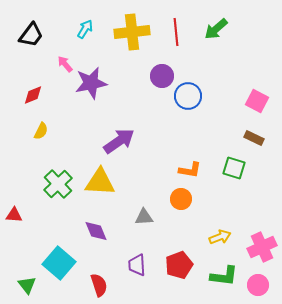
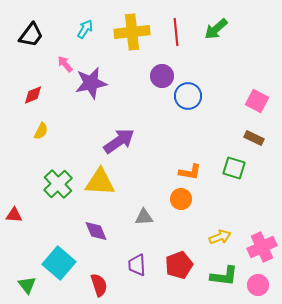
orange L-shape: moved 2 px down
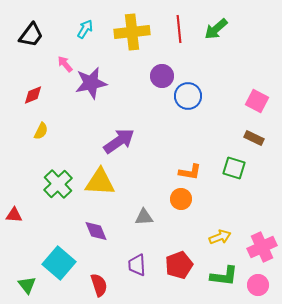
red line: moved 3 px right, 3 px up
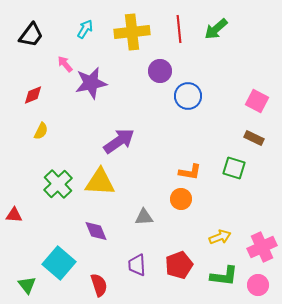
purple circle: moved 2 px left, 5 px up
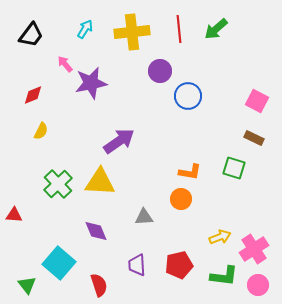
pink cross: moved 8 px left, 2 px down; rotated 8 degrees counterclockwise
red pentagon: rotated 8 degrees clockwise
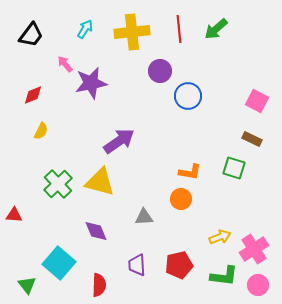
brown rectangle: moved 2 px left, 1 px down
yellow triangle: rotated 12 degrees clockwise
red semicircle: rotated 20 degrees clockwise
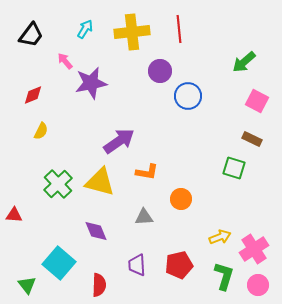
green arrow: moved 28 px right, 33 px down
pink arrow: moved 3 px up
orange L-shape: moved 43 px left
green L-shape: rotated 80 degrees counterclockwise
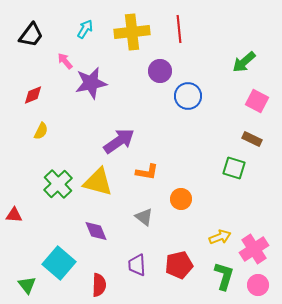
yellow triangle: moved 2 px left
gray triangle: rotated 42 degrees clockwise
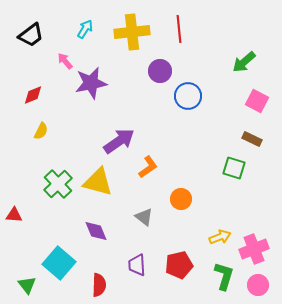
black trapezoid: rotated 16 degrees clockwise
orange L-shape: moved 1 px right, 5 px up; rotated 45 degrees counterclockwise
pink cross: rotated 12 degrees clockwise
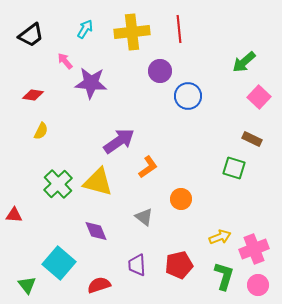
purple star: rotated 16 degrees clockwise
red diamond: rotated 30 degrees clockwise
pink square: moved 2 px right, 4 px up; rotated 15 degrees clockwise
red semicircle: rotated 110 degrees counterclockwise
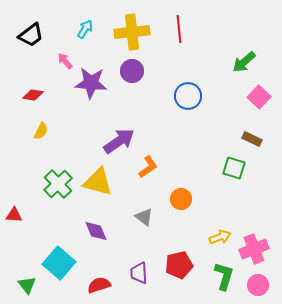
purple circle: moved 28 px left
purple trapezoid: moved 2 px right, 8 px down
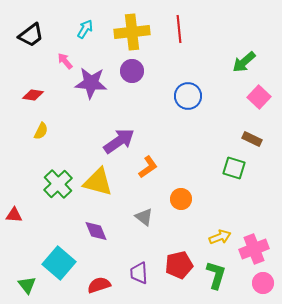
green L-shape: moved 8 px left, 1 px up
pink circle: moved 5 px right, 2 px up
